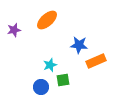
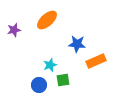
blue star: moved 2 px left, 1 px up
blue circle: moved 2 px left, 2 px up
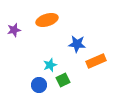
orange ellipse: rotated 25 degrees clockwise
green square: rotated 16 degrees counterclockwise
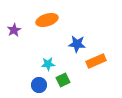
purple star: rotated 16 degrees counterclockwise
cyan star: moved 2 px left, 1 px up; rotated 16 degrees clockwise
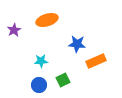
cyan star: moved 7 px left, 3 px up
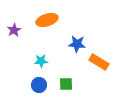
orange rectangle: moved 3 px right, 1 px down; rotated 54 degrees clockwise
green square: moved 3 px right, 4 px down; rotated 24 degrees clockwise
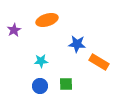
blue circle: moved 1 px right, 1 px down
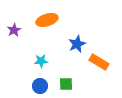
blue star: rotated 30 degrees counterclockwise
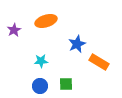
orange ellipse: moved 1 px left, 1 px down
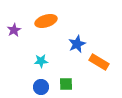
blue circle: moved 1 px right, 1 px down
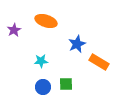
orange ellipse: rotated 35 degrees clockwise
blue circle: moved 2 px right
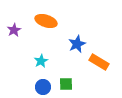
cyan star: rotated 24 degrees counterclockwise
